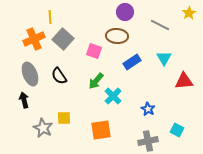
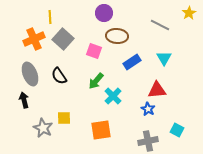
purple circle: moved 21 px left, 1 px down
red triangle: moved 27 px left, 9 px down
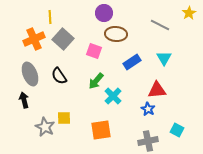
brown ellipse: moved 1 px left, 2 px up
gray star: moved 2 px right, 1 px up
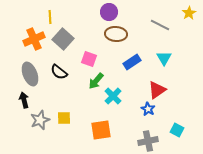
purple circle: moved 5 px right, 1 px up
pink square: moved 5 px left, 8 px down
black semicircle: moved 4 px up; rotated 18 degrees counterclockwise
red triangle: rotated 30 degrees counterclockwise
gray star: moved 5 px left, 7 px up; rotated 24 degrees clockwise
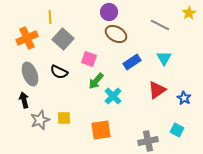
brown ellipse: rotated 25 degrees clockwise
orange cross: moved 7 px left, 1 px up
black semicircle: rotated 12 degrees counterclockwise
blue star: moved 36 px right, 11 px up
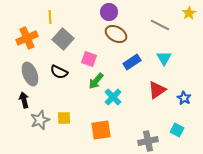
cyan cross: moved 1 px down
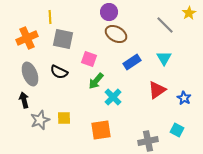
gray line: moved 5 px right; rotated 18 degrees clockwise
gray square: rotated 30 degrees counterclockwise
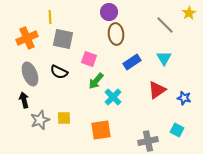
brown ellipse: rotated 55 degrees clockwise
blue star: rotated 16 degrees counterclockwise
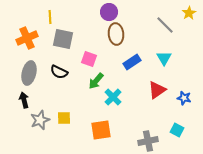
gray ellipse: moved 1 px left, 1 px up; rotated 35 degrees clockwise
